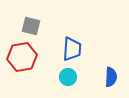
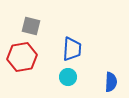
blue semicircle: moved 5 px down
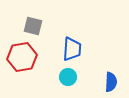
gray square: moved 2 px right
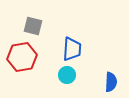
cyan circle: moved 1 px left, 2 px up
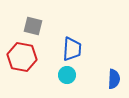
red hexagon: rotated 20 degrees clockwise
blue semicircle: moved 3 px right, 3 px up
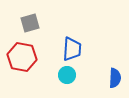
gray square: moved 3 px left, 3 px up; rotated 30 degrees counterclockwise
blue semicircle: moved 1 px right, 1 px up
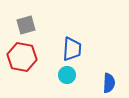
gray square: moved 4 px left, 2 px down
blue semicircle: moved 6 px left, 5 px down
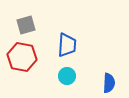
blue trapezoid: moved 5 px left, 4 px up
cyan circle: moved 1 px down
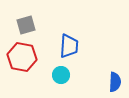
blue trapezoid: moved 2 px right, 1 px down
cyan circle: moved 6 px left, 1 px up
blue semicircle: moved 6 px right, 1 px up
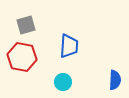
cyan circle: moved 2 px right, 7 px down
blue semicircle: moved 2 px up
